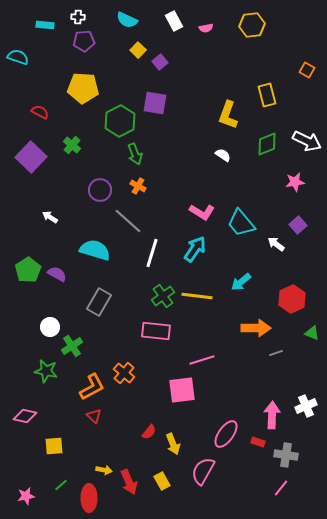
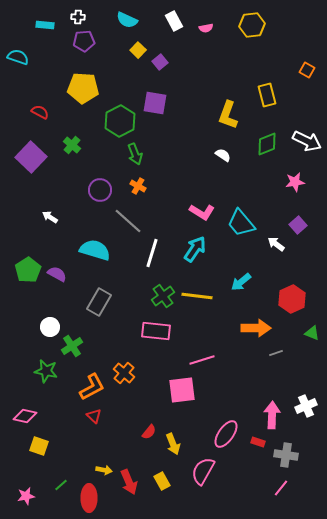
yellow square at (54, 446): moved 15 px left; rotated 24 degrees clockwise
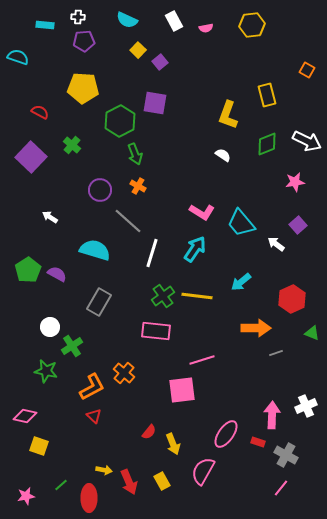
gray cross at (286, 455): rotated 20 degrees clockwise
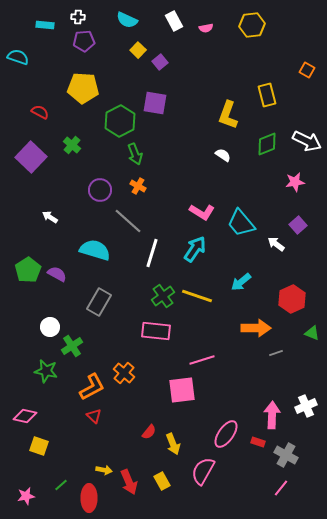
yellow line at (197, 296): rotated 12 degrees clockwise
